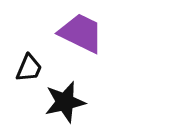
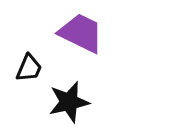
black star: moved 4 px right
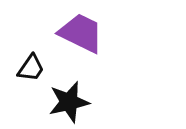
black trapezoid: moved 2 px right; rotated 12 degrees clockwise
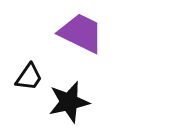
black trapezoid: moved 2 px left, 9 px down
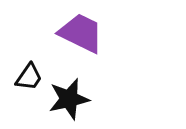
black star: moved 3 px up
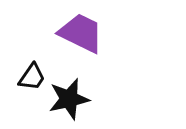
black trapezoid: moved 3 px right
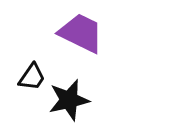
black star: moved 1 px down
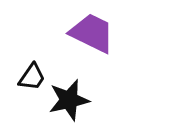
purple trapezoid: moved 11 px right
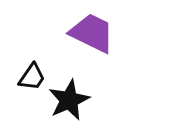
black star: rotated 12 degrees counterclockwise
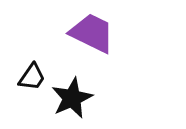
black star: moved 3 px right, 2 px up
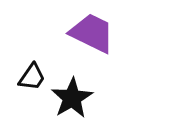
black star: rotated 6 degrees counterclockwise
